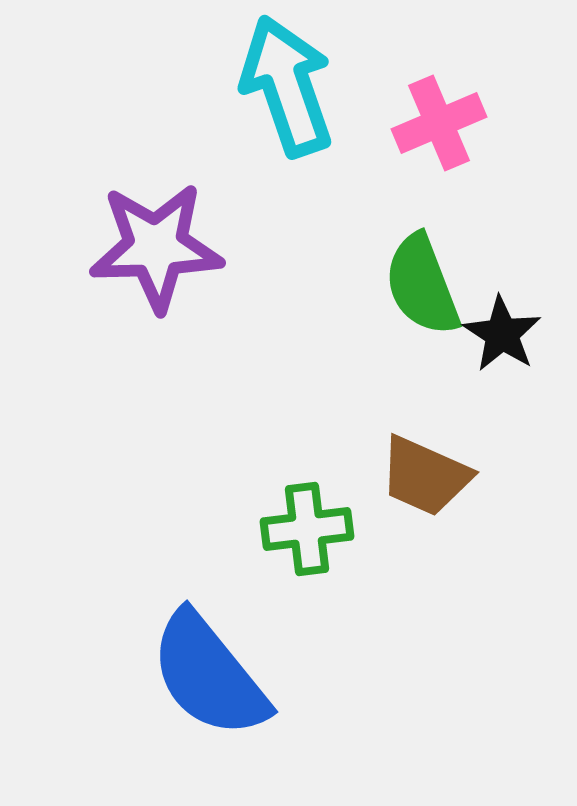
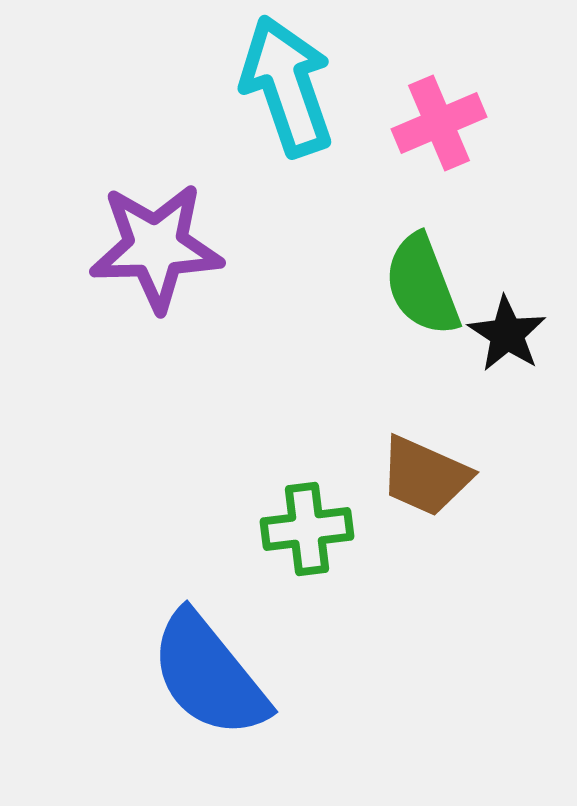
black star: moved 5 px right
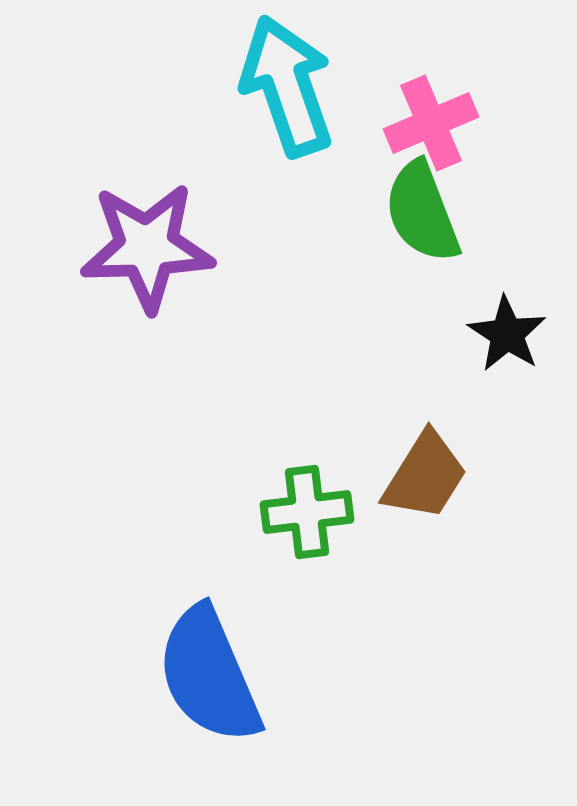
pink cross: moved 8 px left
purple star: moved 9 px left
green semicircle: moved 73 px up
brown trapezoid: rotated 82 degrees counterclockwise
green cross: moved 17 px up
blue semicircle: rotated 16 degrees clockwise
